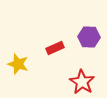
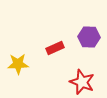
yellow star: rotated 20 degrees counterclockwise
red star: rotated 10 degrees counterclockwise
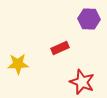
purple hexagon: moved 18 px up
red rectangle: moved 5 px right
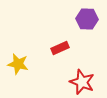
purple hexagon: moved 2 px left
yellow star: rotated 15 degrees clockwise
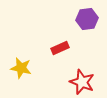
purple hexagon: rotated 10 degrees counterclockwise
yellow star: moved 3 px right, 4 px down
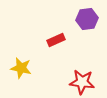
red rectangle: moved 4 px left, 8 px up
red star: rotated 15 degrees counterclockwise
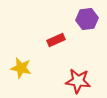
red star: moved 4 px left, 1 px up
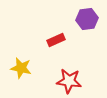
red star: moved 9 px left
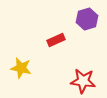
purple hexagon: rotated 10 degrees counterclockwise
red star: moved 14 px right
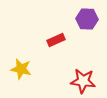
purple hexagon: rotated 20 degrees clockwise
yellow star: moved 1 px down
